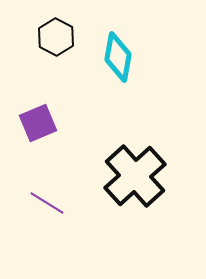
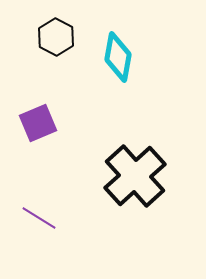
purple line: moved 8 px left, 15 px down
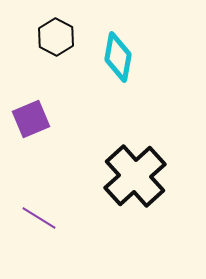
purple square: moved 7 px left, 4 px up
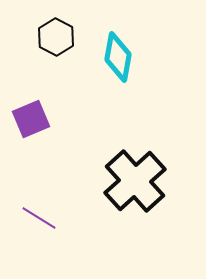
black cross: moved 5 px down
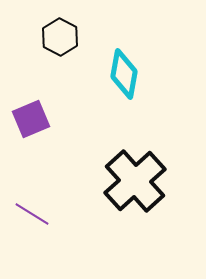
black hexagon: moved 4 px right
cyan diamond: moved 6 px right, 17 px down
purple line: moved 7 px left, 4 px up
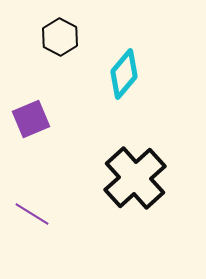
cyan diamond: rotated 30 degrees clockwise
black cross: moved 3 px up
